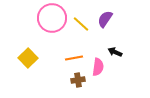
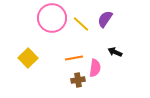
pink semicircle: moved 3 px left, 1 px down
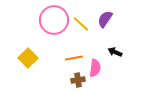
pink circle: moved 2 px right, 2 px down
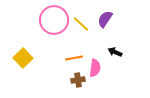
yellow square: moved 5 px left
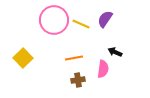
yellow line: rotated 18 degrees counterclockwise
pink semicircle: moved 8 px right, 1 px down
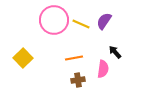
purple semicircle: moved 1 px left, 2 px down
black arrow: rotated 24 degrees clockwise
